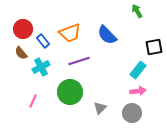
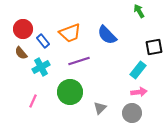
green arrow: moved 2 px right
pink arrow: moved 1 px right, 1 px down
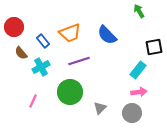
red circle: moved 9 px left, 2 px up
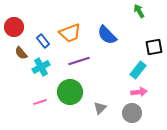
pink line: moved 7 px right, 1 px down; rotated 48 degrees clockwise
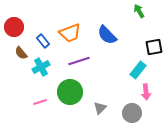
pink arrow: moved 7 px right; rotated 91 degrees clockwise
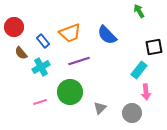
cyan rectangle: moved 1 px right
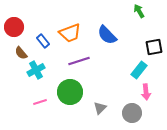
cyan cross: moved 5 px left, 3 px down
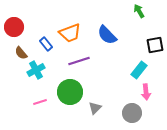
blue rectangle: moved 3 px right, 3 px down
black square: moved 1 px right, 2 px up
gray triangle: moved 5 px left
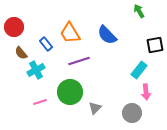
orange trapezoid: rotated 80 degrees clockwise
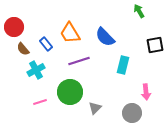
blue semicircle: moved 2 px left, 2 px down
brown semicircle: moved 2 px right, 4 px up
cyan rectangle: moved 16 px left, 5 px up; rotated 24 degrees counterclockwise
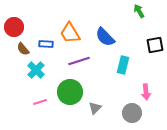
blue rectangle: rotated 48 degrees counterclockwise
cyan cross: rotated 18 degrees counterclockwise
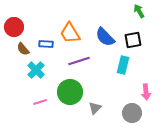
black square: moved 22 px left, 5 px up
